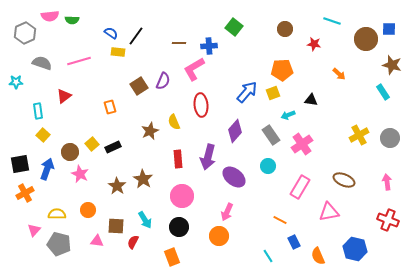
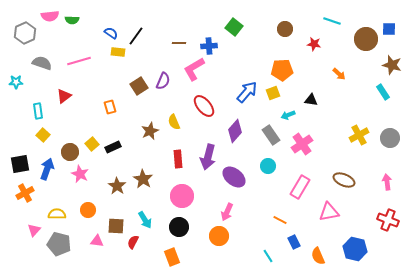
red ellipse at (201, 105): moved 3 px right, 1 px down; rotated 35 degrees counterclockwise
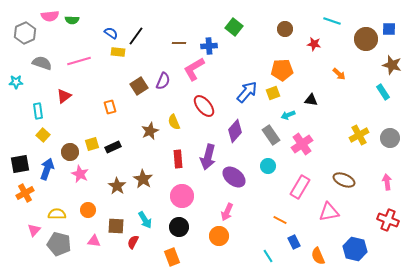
yellow square at (92, 144): rotated 24 degrees clockwise
pink triangle at (97, 241): moved 3 px left
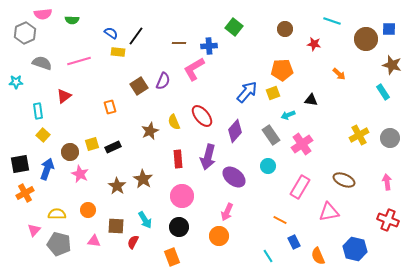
pink semicircle at (50, 16): moved 7 px left, 2 px up
red ellipse at (204, 106): moved 2 px left, 10 px down
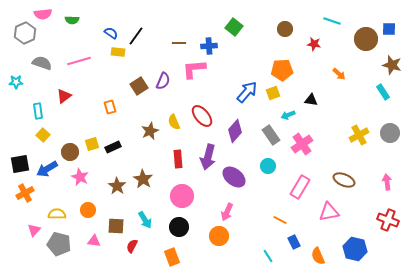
pink L-shape at (194, 69): rotated 25 degrees clockwise
gray circle at (390, 138): moved 5 px up
blue arrow at (47, 169): rotated 140 degrees counterclockwise
pink star at (80, 174): moved 3 px down
red semicircle at (133, 242): moved 1 px left, 4 px down
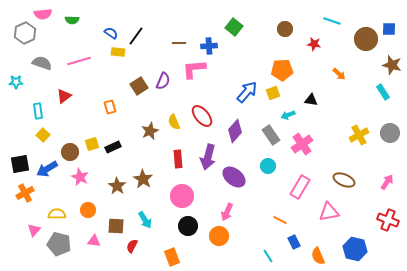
pink arrow at (387, 182): rotated 42 degrees clockwise
black circle at (179, 227): moved 9 px right, 1 px up
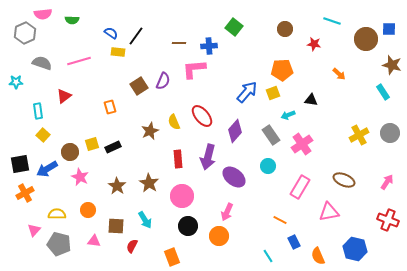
brown star at (143, 179): moved 6 px right, 4 px down
